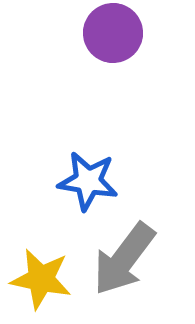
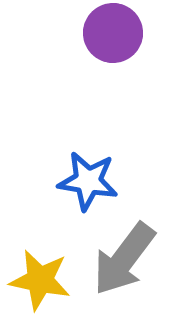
yellow star: moved 1 px left, 1 px down
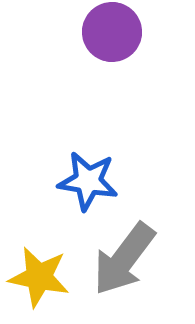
purple circle: moved 1 px left, 1 px up
yellow star: moved 1 px left, 3 px up
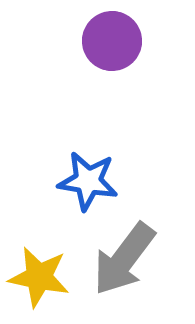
purple circle: moved 9 px down
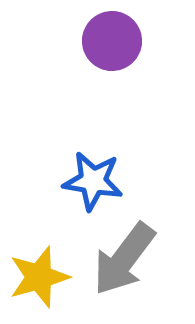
blue star: moved 5 px right
yellow star: rotated 28 degrees counterclockwise
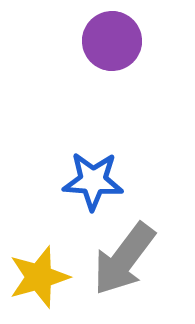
blue star: rotated 6 degrees counterclockwise
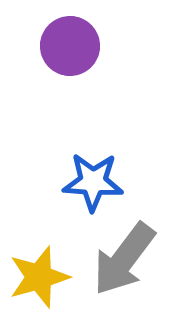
purple circle: moved 42 px left, 5 px down
blue star: moved 1 px down
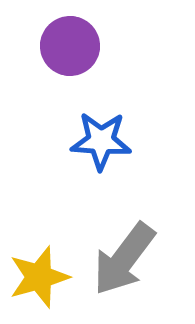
blue star: moved 8 px right, 41 px up
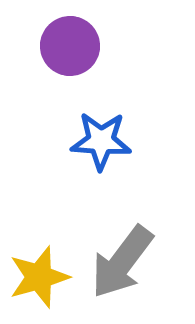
gray arrow: moved 2 px left, 3 px down
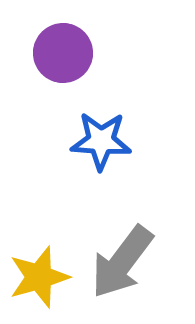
purple circle: moved 7 px left, 7 px down
